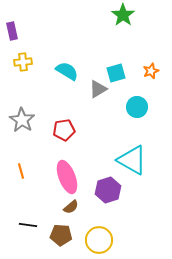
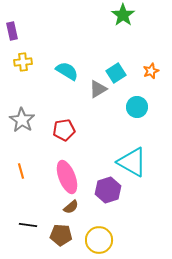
cyan square: rotated 18 degrees counterclockwise
cyan triangle: moved 2 px down
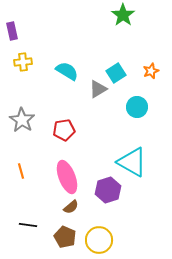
brown pentagon: moved 4 px right, 2 px down; rotated 20 degrees clockwise
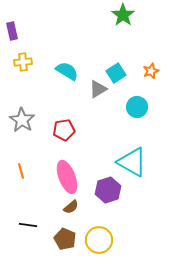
brown pentagon: moved 2 px down
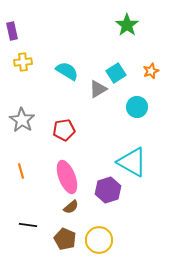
green star: moved 4 px right, 10 px down
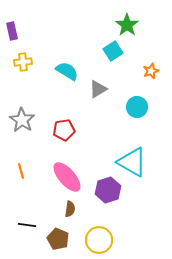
cyan square: moved 3 px left, 22 px up
pink ellipse: rotated 20 degrees counterclockwise
brown semicircle: moved 1 px left, 2 px down; rotated 42 degrees counterclockwise
black line: moved 1 px left
brown pentagon: moved 7 px left
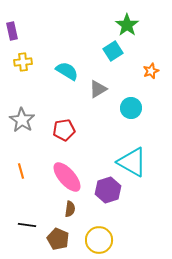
cyan circle: moved 6 px left, 1 px down
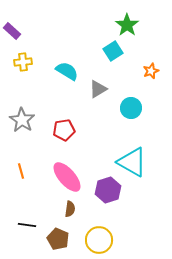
purple rectangle: rotated 36 degrees counterclockwise
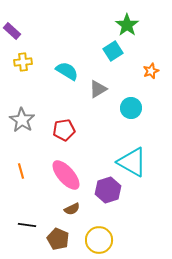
pink ellipse: moved 1 px left, 2 px up
brown semicircle: moved 2 px right; rotated 56 degrees clockwise
